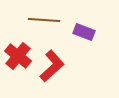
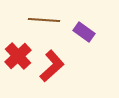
purple rectangle: rotated 15 degrees clockwise
red cross: rotated 8 degrees clockwise
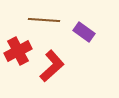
red cross: moved 5 px up; rotated 16 degrees clockwise
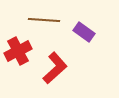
red L-shape: moved 3 px right, 2 px down
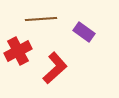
brown line: moved 3 px left, 1 px up; rotated 8 degrees counterclockwise
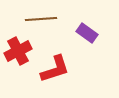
purple rectangle: moved 3 px right, 1 px down
red L-shape: moved 1 px down; rotated 24 degrees clockwise
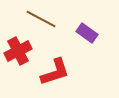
brown line: rotated 32 degrees clockwise
red L-shape: moved 3 px down
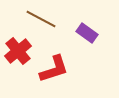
red cross: rotated 12 degrees counterclockwise
red L-shape: moved 1 px left, 3 px up
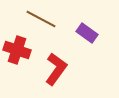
red cross: moved 1 px left, 1 px up; rotated 32 degrees counterclockwise
red L-shape: moved 2 px right; rotated 36 degrees counterclockwise
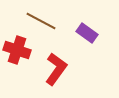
brown line: moved 2 px down
